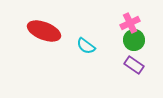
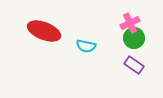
green circle: moved 2 px up
cyan semicircle: rotated 24 degrees counterclockwise
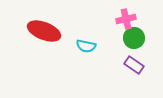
pink cross: moved 4 px left, 4 px up; rotated 12 degrees clockwise
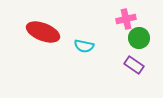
red ellipse: moved 1 px left, 1 px down
green circle: moved 5 px right
cyan semicircle: moved 2 px left
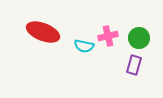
pink cross: moved 18 px left, 17 px down
purple rectangle: rotated 72 degrees clockwise
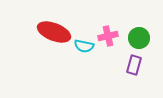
red ellipse: moved 11 px right
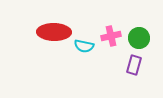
red ellipse: rotated 20 degrees counterclockwise
pink cross: moved 3 px right
